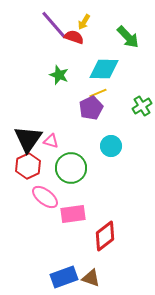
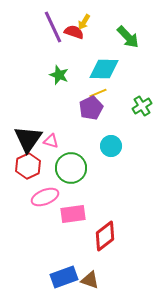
purple line: moved 1 px left, 2 px down; rotated 16 degrees clockwise
red semicircle: moved 5 px up
pink ellipse: rotated 60 degrees counterclockwise
brown triangle: moved 1 px left, 2 px down
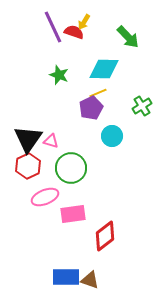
cyan circle: moved 1 px right, 10 px up
blue rectangle: moved 2 px right; rotated 20 degrees clockwise
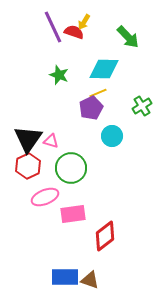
blue rectangle: moved 1 px left
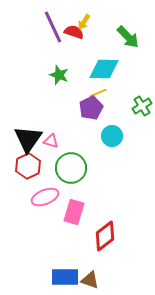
pink rectangle: moved 1 px right, 2 px up; rotated 65 degrees counterclockwise
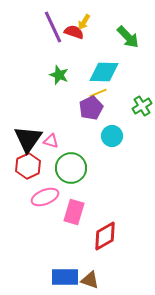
cyan diamond: moved 3 px down
red diamond: rotated 8 degrees clockwise
